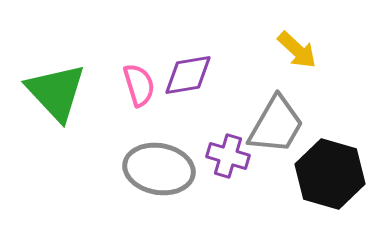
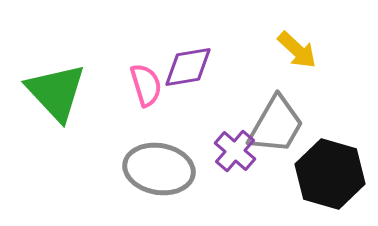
purple diamond: moved 8 px up
pink semicircle: moved 7 px right
purple cross: moved 7 px right, 5 px up; rotated 24 degrees clockwise
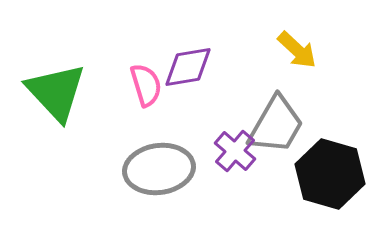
gray ellipse: rotated 18 degrees counterclockwise
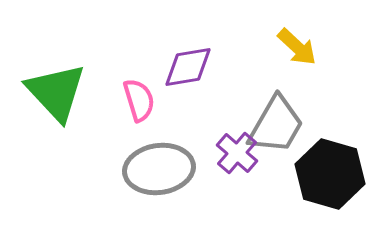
yellow arrow: moved 3 px up
pink semicircle: moved 7 px left, 15 px down
purple cross: moved 2 px right, 2 px down
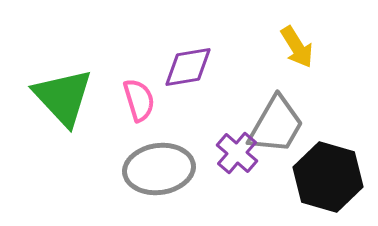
yellow arrow: rotated 15 degrees clockwise
green triangle: moved 7 px right, 5 px down
black hexagon: moved 2 px left, 3 px down
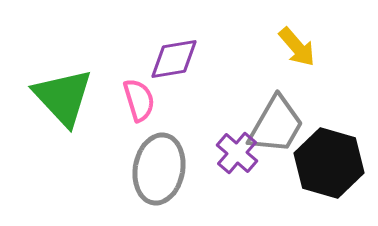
yellow arrow: rotated 9 degrees counterclockwise
purple diamond: moved 14 px left, 8 px up
gray ellipse: rotated 72 degrees counterclockwise
black hexagon: moved 1 px right, 14 px up
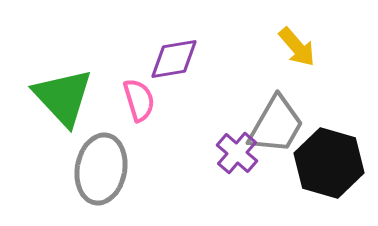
gray ellipse: moved 58 px left
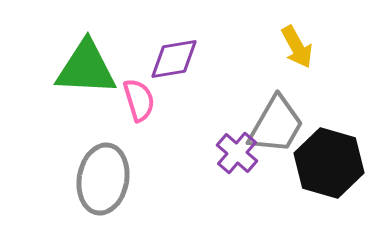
yellow arrow: rotated 12 degrees clockwise
green triangle: moved 23 px right, 29 px up; rotated 44 degrees counterclockwise
gray ellipse: moved 2 px right, 10 px down
